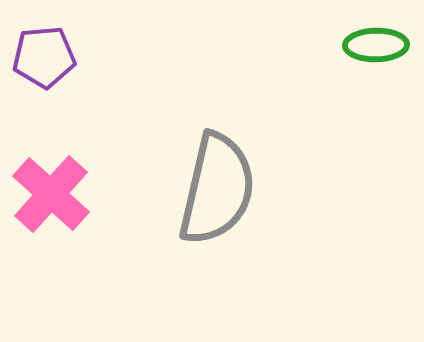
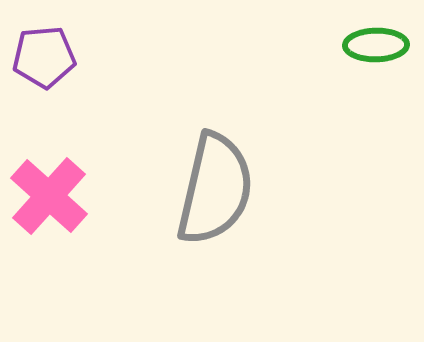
gray semicircle: moved 2 px left
pink cross: moved 2 px left, 2 px down
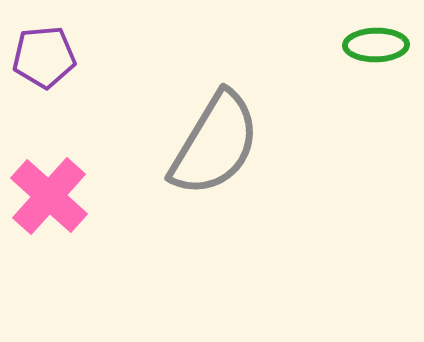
gray semicircle: moved 45 px up; rotated 18 degrees clockwise
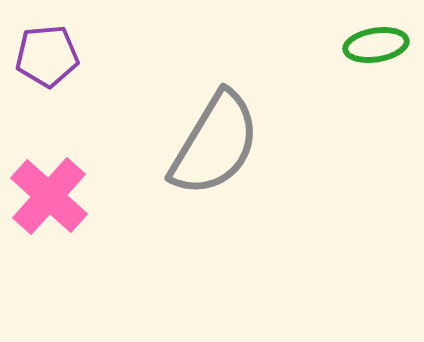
green ellipse: rotated 8 degrees counterclockwise
purple pentagon: moved 3 px right, 1 px up
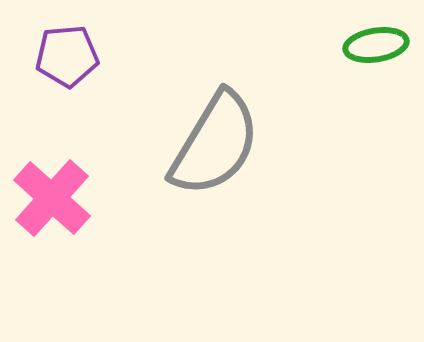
purple pentagon: moved 20 px right
pink cross: moved 3 px right, 2 px down
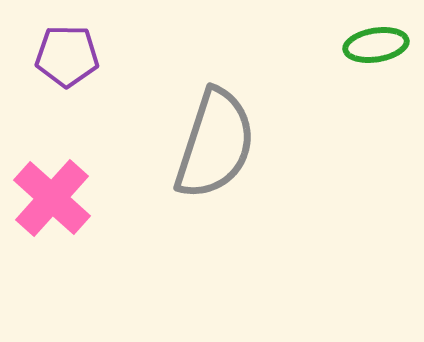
purple pentagon: rotated 6 degrees clockwise
gray semicircle: rotated 13 degrees counterclockwise
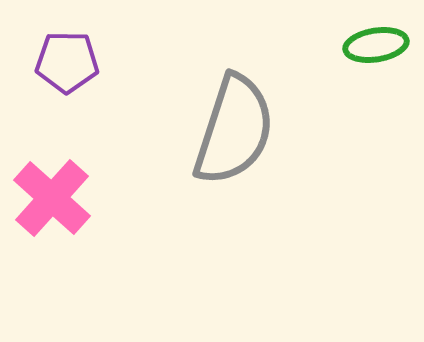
purple pentagon: moved 6 px down
gray semicircle: moved 19 px right, 14 px up
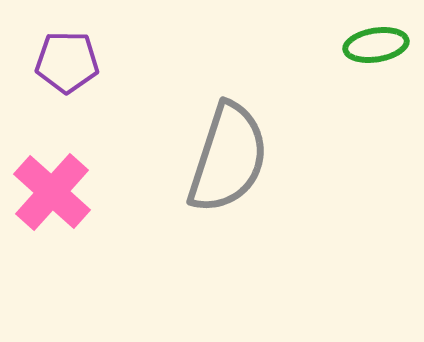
gray semicircle: moved 6 px left, 28 px down
pink cross: moved 6 px up
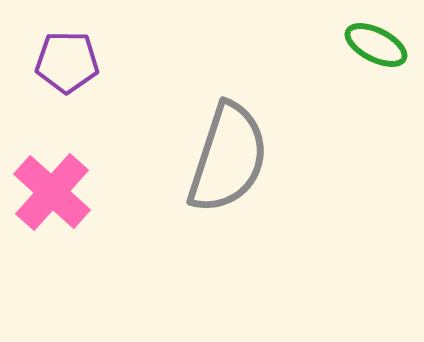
green ellipse: rotated 36 degrees clockwise
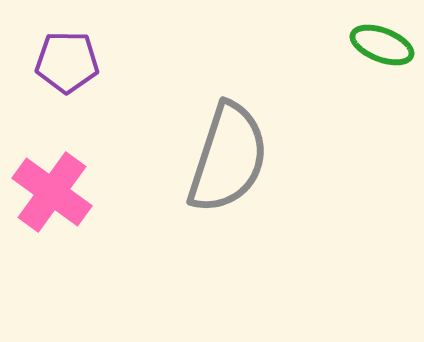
green ellipse: moved 6 px right; rotated 6 degrees counterclockwise
pink cross: rotated 6 degrees counterclockwise
